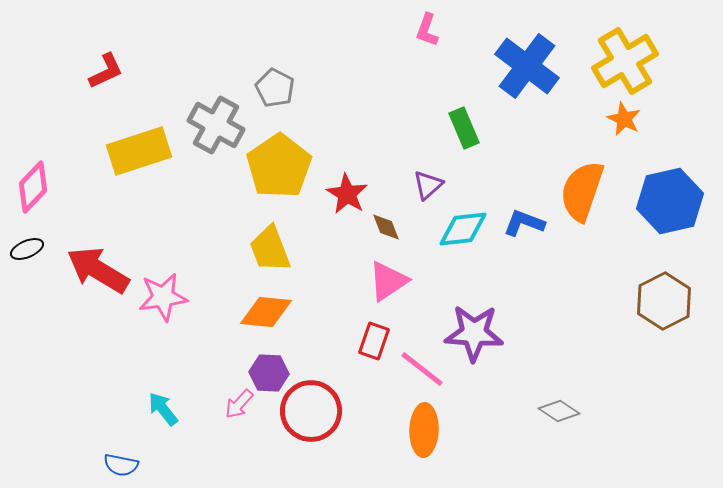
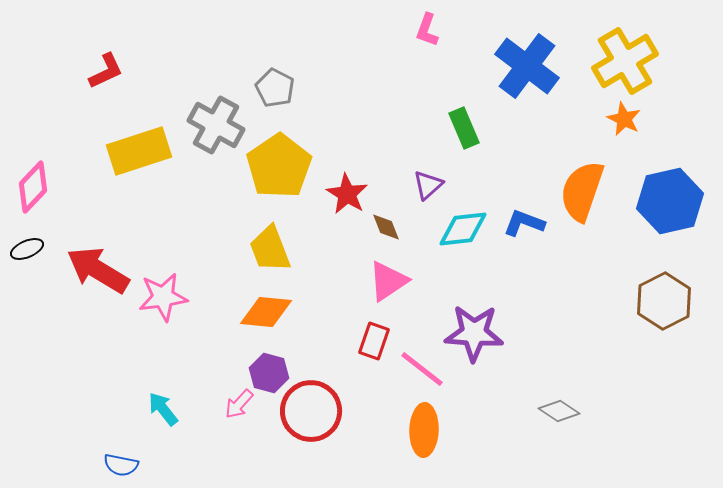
purple hexagon: rotated 12 degrees clockwise
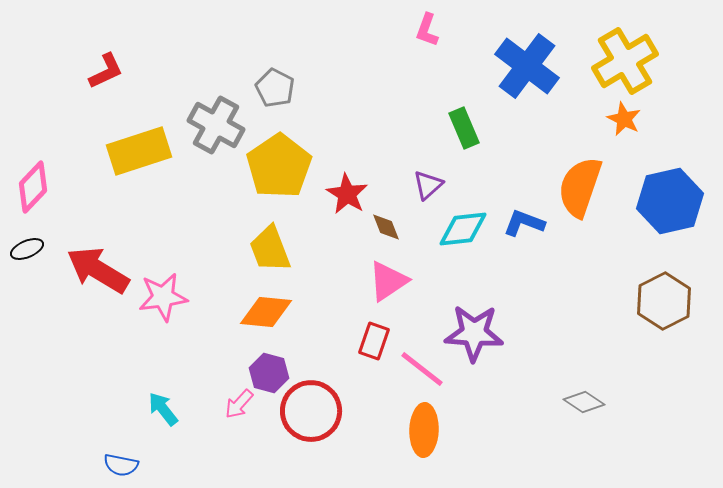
orange semicircle: moved 2 px left, 4 px up
gray diamond: moved 25 px right, 9 px up
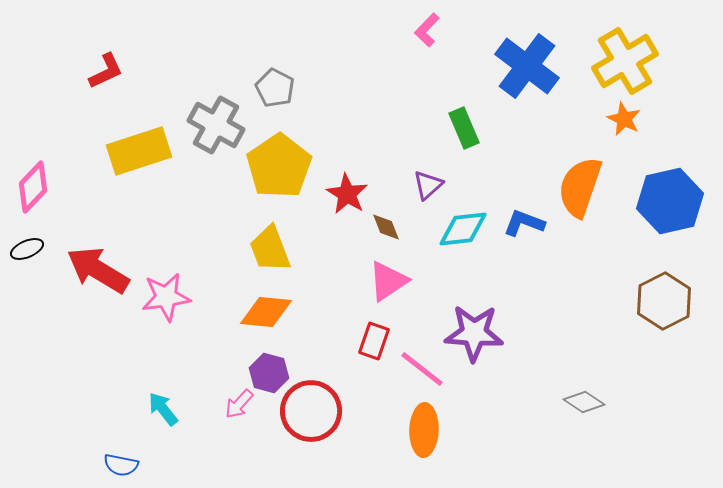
pink L-shape: rotated 24 degrees clockwise
pink star: moved 3 px right
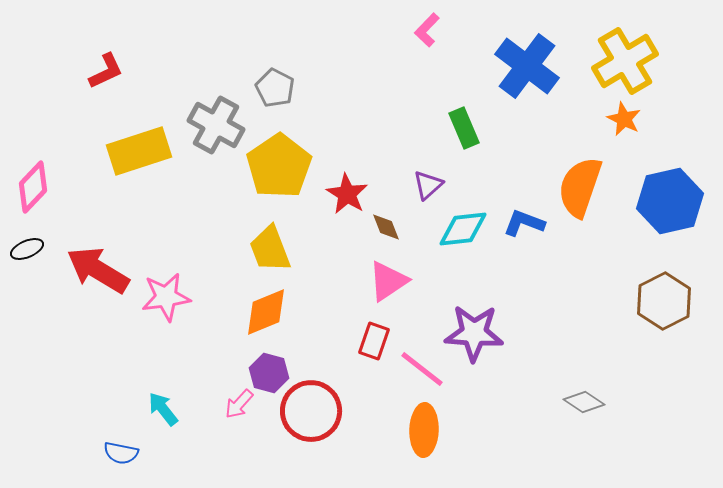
orange diamond: rotated 28 degrees counterclockwise
blue semicircle: moved 12 px up
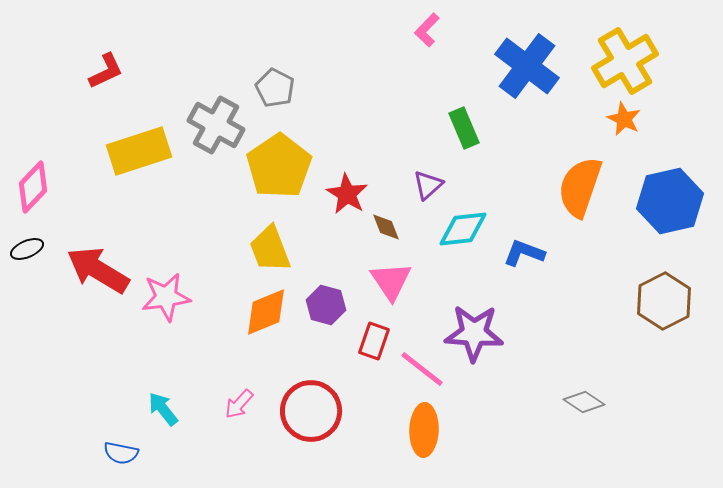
blue L-shape: moved 30 px down
pink triangle: moved 3 px right; rotated 30 degrees counterclockwise
purple hexagon: moved 57 px right, 68 px up
